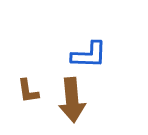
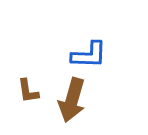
brown arrow: rotated 21 degrees clockwise
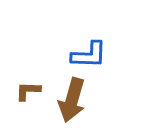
brown L-shape: rotated 100 degrees clockwise
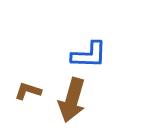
brown L-shape: rotated 16 degrees clockwise
